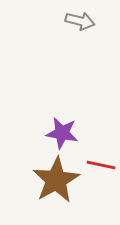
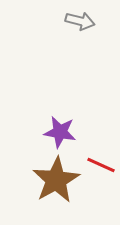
purple star: moved 2 px left, 1 px up
red line: rotated 12 degrees clockwise
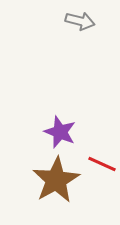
purple star: rotated 12 degrees clockwise
red line: moved 1 px right, 1 px up
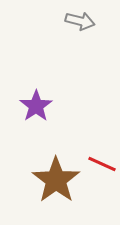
purple star: moved 24 px left, 26 px up; rotated 16 degrees clockwise
brown star: rotated 6 degrees counterclockwise
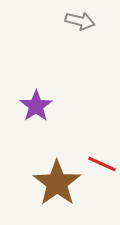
brown star: moved 1 px right, 3 px down
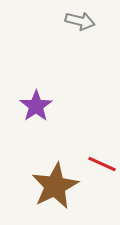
brown star: moved 2 px left, 3 px down; rotated 9 degrees clockwise
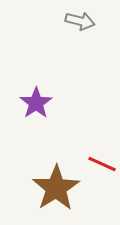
purple star: moved 3 px up
brown star: moved 1 px right, 2 px down; rotated 6 degrees counterclockwise
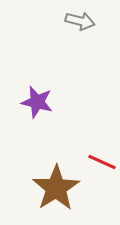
purple star: moved 1 px right, 1 px up; rotated 24 degrees counterclockwise
red line: moved 2 px up
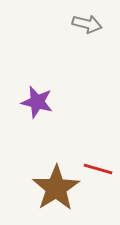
gray arrow: moved 7 px right, 3 px down
red line: moved 4 px left, 7 px down; rotated 8 degrees counterclockwise
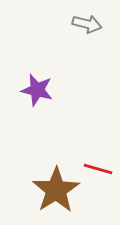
purple star: moved 12 px up
brown star: moved 2 px down
